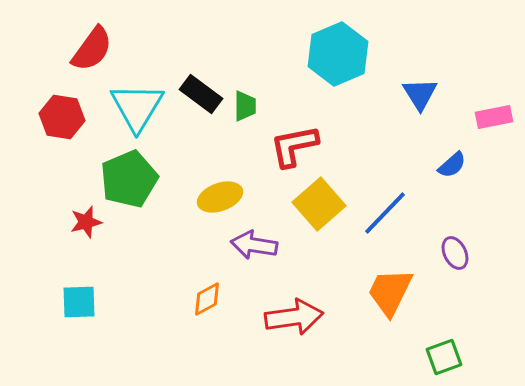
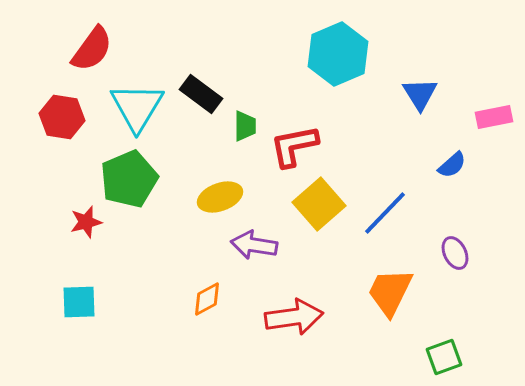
green trapezoid: moved 20 px down
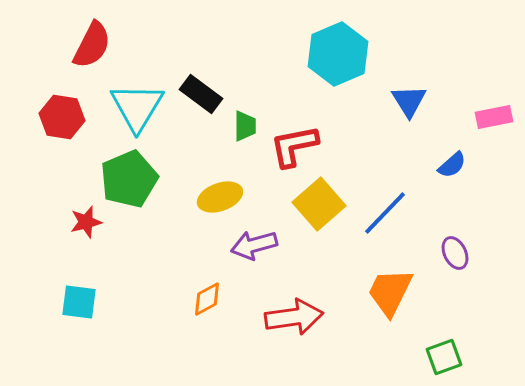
red semicircle: moved 4 px up; rotated 9 degrees counterclockwise
blue triangle: moved 11 px left, 7 px down
purple arrow: rotated 24 degrees counterclockwise
cyan square: rotated 9 degrees clockwise
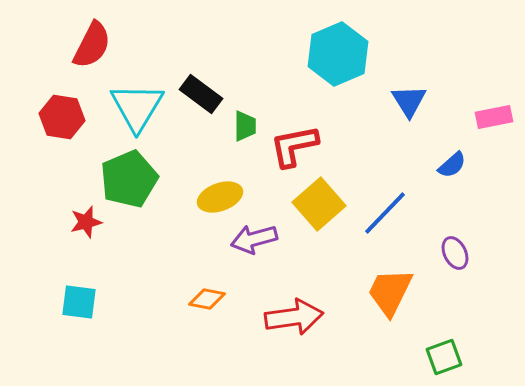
purple arrow: moved 6 px up
orange diamond: rotated 39 degrees clockwise
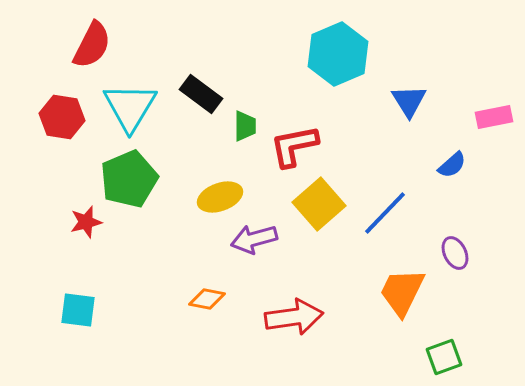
cyan triangle: moved 7 px left
orange trapezoid: moved 12 px right
cyan square: moved 1 px left, 8 px down
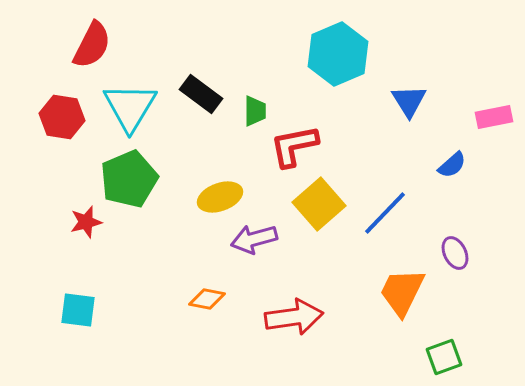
green trapezoid: moved 10 px right, 15 px up
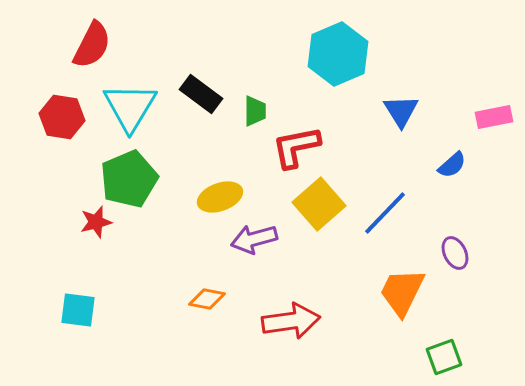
blue triangle: moved 8 px left, 10 px down
red L-shape: moved 2 px right, 1 px down
red star: moved 10 px right
red arrow: moved 3 px left, 4 px down
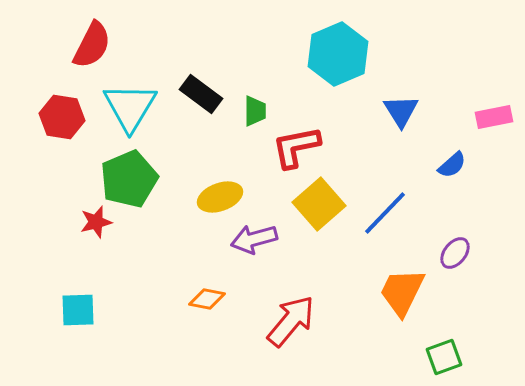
purple ellipse: rotated 64 degrees clockwise
cyan square: rotated 9 degrees counterclockwise
red arrow: rotated 42 degrees counterclockwise
